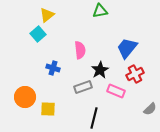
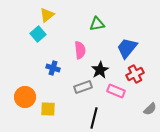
green triangle: moved 3 px left, 13 px down
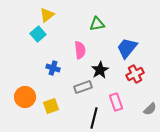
pink rectangle: moved 11 px down; rotated 48 degrees clockwise
yellow square: moved 3 px right, 3 px up; rotated 21 degrees counterclockwise
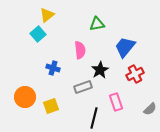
blue trapezoid: moved 2 px left, 1 px up
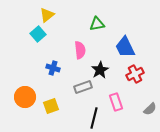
blue trapezoid: rotated 65 degrees counterclockwise
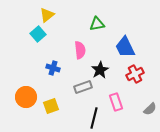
orange circle: moved 1 px right
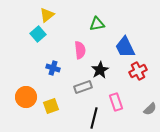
red cross: moved 3 px right, 3 px up
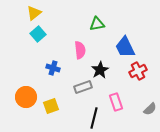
yellow triangle: moved 13 px left, 2 px up
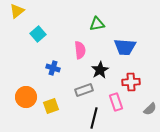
yellow triangle: moved 17 px left, 2 px up
blue trapezoid: rotated 60 degrees counterclockwise
red cross: moved 7 px left, 11 px down; rotated 24 degrees clockwise
gray rectangle: moved 1 px right, 3 px down
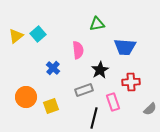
yellow triangle: moved 1 px left, 25 px down
pink semicircle: moved 2 px left
blue cross: rotated 24 degrees clockwise
pink rectangle: moved 3 px left
